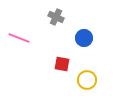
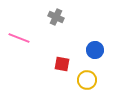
blue circle: moved 11 px right, 12 px down
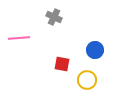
gray cross: moved 2 px left
pink line: rotated 25 degrees counterclockwise
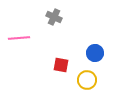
blue circle: moved 3 px down
red square: moved 1 px left, 1 px down
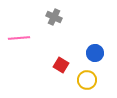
red square: rotated 21 degrees clockwise
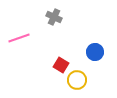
pink line: rotated 15 degrees counterclockwise
blue circle: moved 1 px up
yellow circle: moved 10 px left
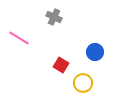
pink line: rotated 50 degrees clockwise
yellow circle: moved 6 px right, 3 px down
